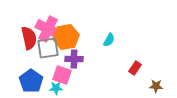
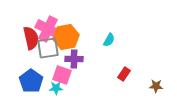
red semicircle: moved 2 px right
red rectangle: moved 11 px left, 6 px down
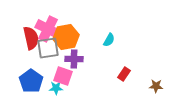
pink square: moved 1 px right, 1 px down
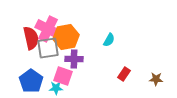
brown star: moved 7 px up
